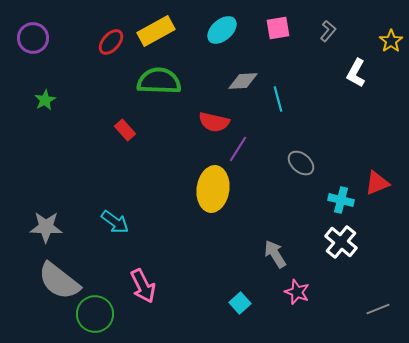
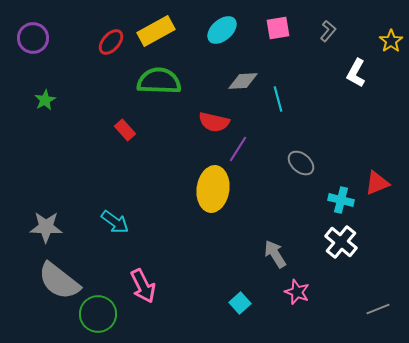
green circle: moved 3 px right
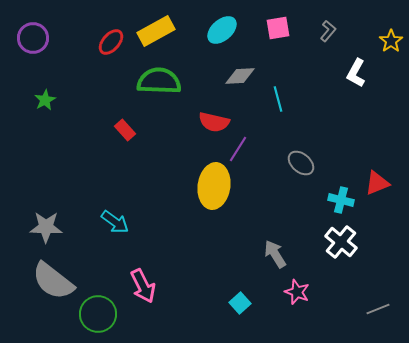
gray diamond: moved 3 px left, 5 px up
yellow ellipse: moved 1 px right, 3 px up
gray semicircle: moved 6 px left
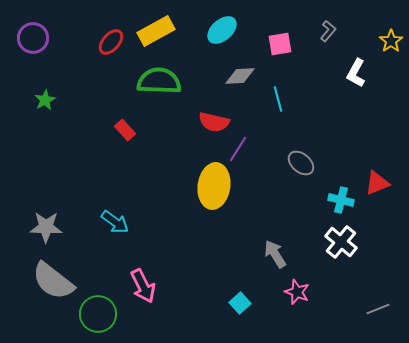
pink square: moved 2 px right, 16 px down
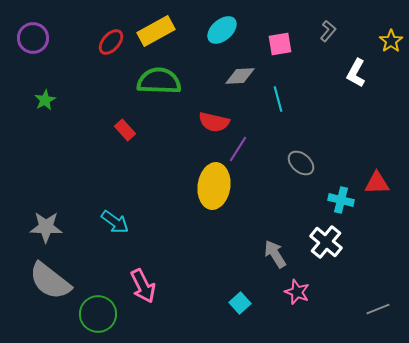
red triangle: rotated 20 degrees clockwise
white cross: moved 15 px left
gray semicircle: moved 3 px left
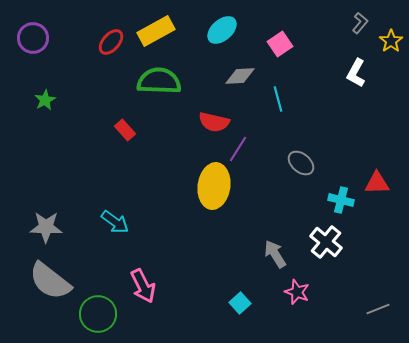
gray L-shape: moved 32 px right, 8 px up
pink square: rotated 25 degrees counterclockwise
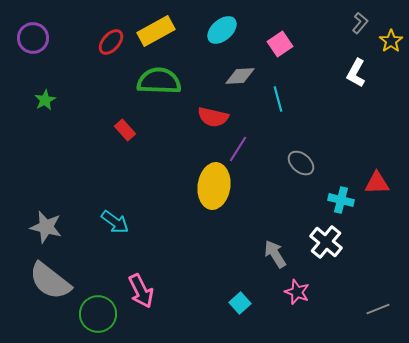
red semicircle: moved 1 px left, 5 px up
gray star: rotated 12 degrees clockwise
pink arrow: moved 2 px left, 5 px down
